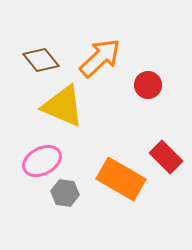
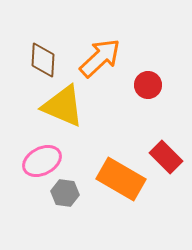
brown diamond: moved 2 px right; rotated 42 degrees clockwise
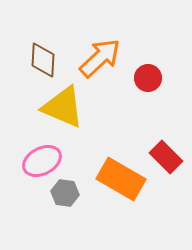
red circle: moved 7 px up
yellow triangle: moved 1 px down
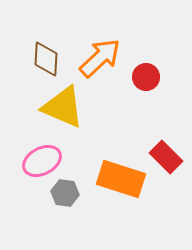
brown diamond: moved 3 px right, 1 px up
red circle: moved 2 px left, 1 px up
orange rectangle: rotated 12 degrees counterclockwise
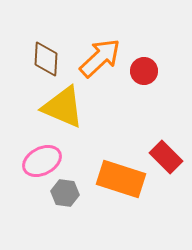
red circle: moved 2 px left, 6 px up
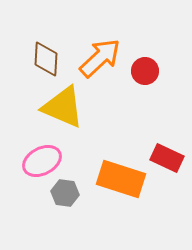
red circle: moved 1 px right
red rectangle: moved 1 px right, 1 px down; rotated 20 degrees counterclockwise
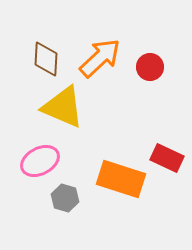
red circle: moved 5 px right, 4 px up
pink ellipse: moved 2 px left
gray hexagon: moved 5 px down; rotated 8 degrees clockwise
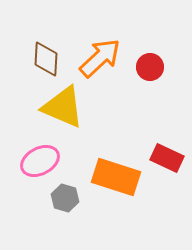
orange rectangle: moved 5 px left, 2 px up
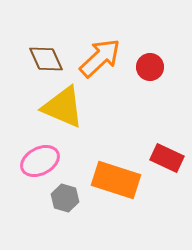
brown diamond: rotated 27 degrees counterclockwise
orange rectangle: moved 3 px down
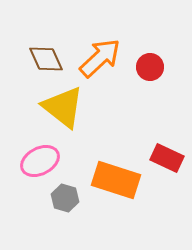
yellow triangle: rotated 15 degrees clockwise
